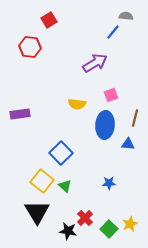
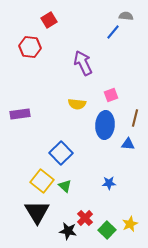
purple arrow: moved 12 px left; rotated 85 degrees counterclockwise
green square: moved 2 px left, 1 px down
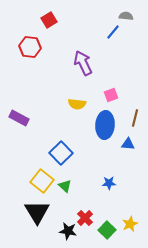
purple rectangle: moved 1 px left, 4 px down; rotated 36 degrees clockwise
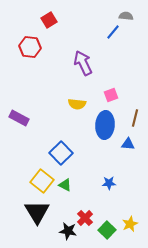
green triangle: moved 1 px up; rotated 16 degrees counterclockwise
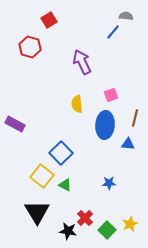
red hexagon: rotated 10 degrees clockwise
purple arrow: moved 1 px left, 1 px up
yellow semicircle: rotated 78 degrees clockwise
purple rectangle: moved 4 px left, 6 px down
yellow square: moved 5 px up
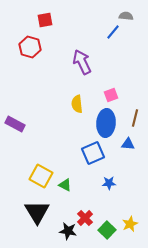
red square: moved 4 px left; rotated 21 degrees clockwise
blue ellipse: moved 1 px right, 2 px up
blue square: moved 32 px right; rotated 20 degrees clockwise
yellow square: moved 1 px left; rotated 10 degrees counterclockwise
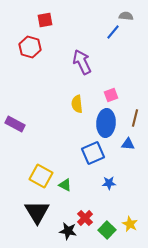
yellow star: rotated 21 degrees counterclockwise
